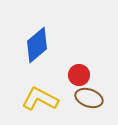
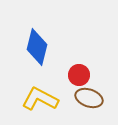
blue diamond: moved 2 px down; rotated 36 degrees counterclockwise
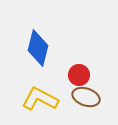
blue diamond: moved 1 px right, 1 px down
brown ellipse: moved 3 px left, 1 px up
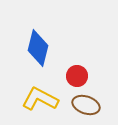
red circle: moved 2 px left, 1 px down
brown ellipse: moved 8 px down
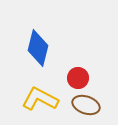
red circle: moved 1 px right, 2 px down
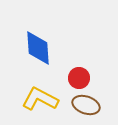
blue diamond: rotated 18 degrees counterclockwise
red circle: moved 1 px right
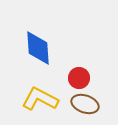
brown ellipse: moved 1 px left, 1 px up
